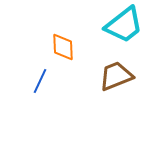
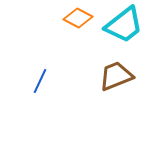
orange diamond: moved 15 px right, 29 px up; rotated 60 degrees counterclockwise
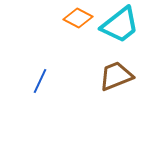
cyan trapezoid: moved 4 px left
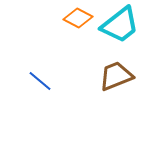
blue line: rotated 75 degrees counterclockwise
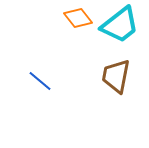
orange diamond: rotated 24 degrees clockwise
brown trapezoid: rotated 57 degrees counterclockwise
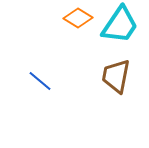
orange diamond: rotated 20 degrees counterclockwise
cyan trapezoid: rotated 18 degrees counterclockwise
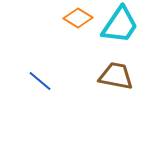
brown trapezoid: rotated 90 degrees clockwise
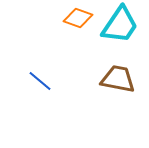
orange diamond: rotated 12 degrees counterclockwise
brown trapezoid: moved 2 px right, 3 px down
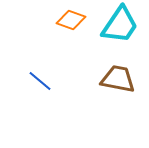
orange diamond: moved 7 px left, 2 px down
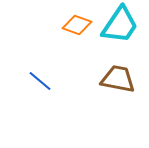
orange diamond: moved 6 px right, 5 px down
